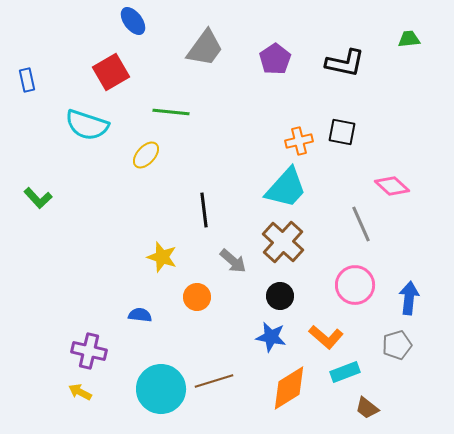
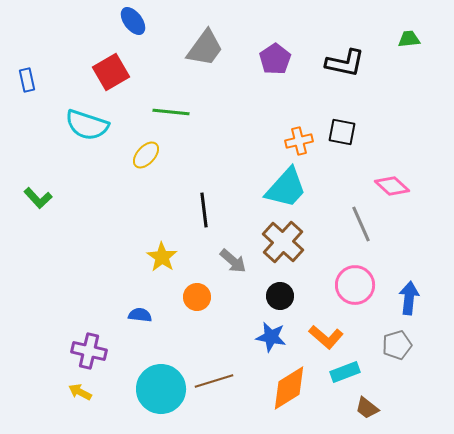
yellow star: rotated 16 degrees clockwise
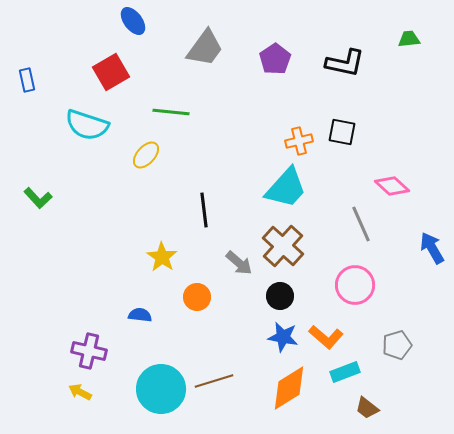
brown cross: moved 4 px down
gray arrow: moved 6 px right, 2 px down
blue arrow: moved 23 px right, 50 px up; rotated 36 degrees counterclockwise
blue star: moved 12 px right
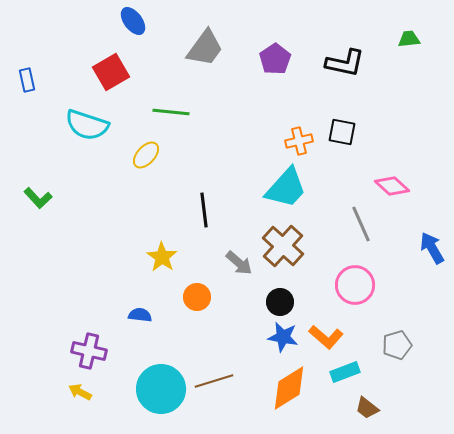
black circle: moved 6 px down
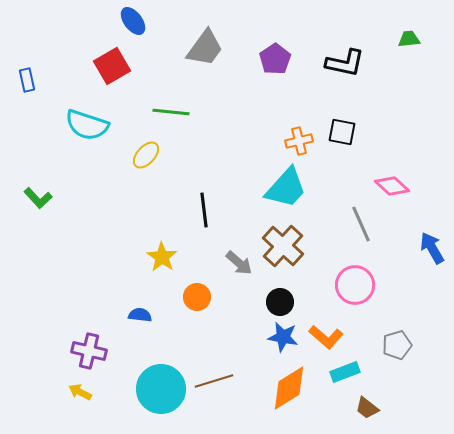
red square: moved 1 px right, 6 px up
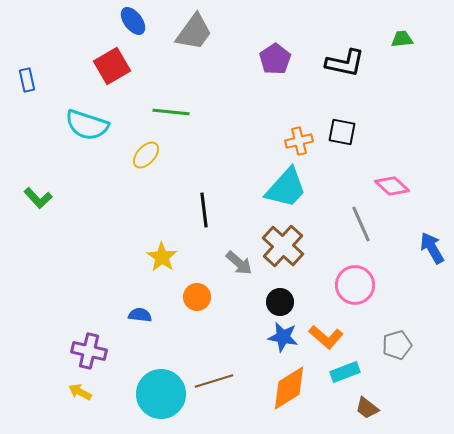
green trapezoid: moved 7 px left
gray trapezoid: moved 11 px left, 16 px up
cyan circle: moved 5 px down
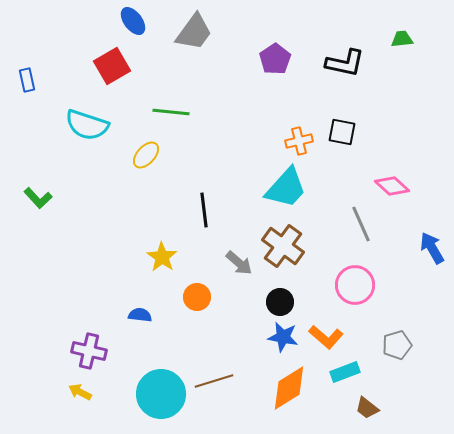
brown cross: rotated 6 degrees counterclockwise
